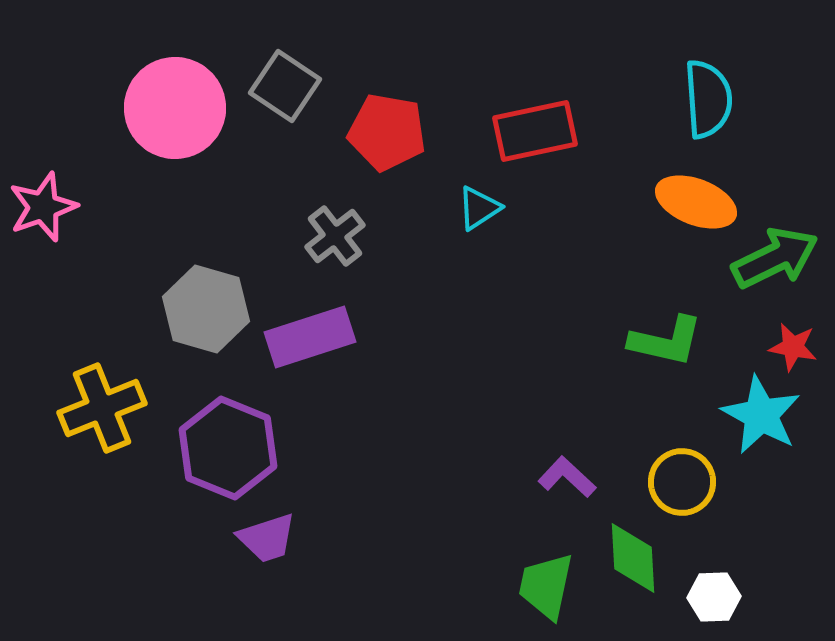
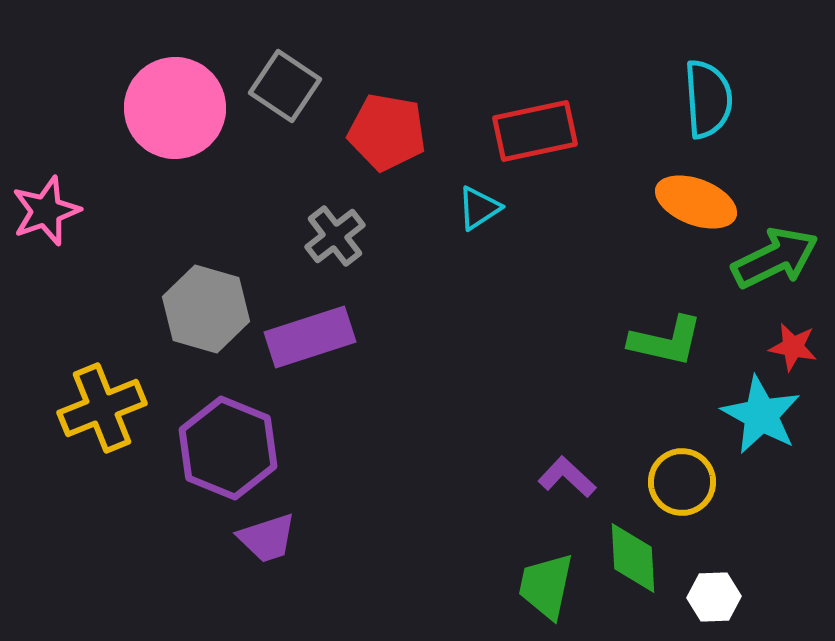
pink star: moved 3 px right, 4 px down
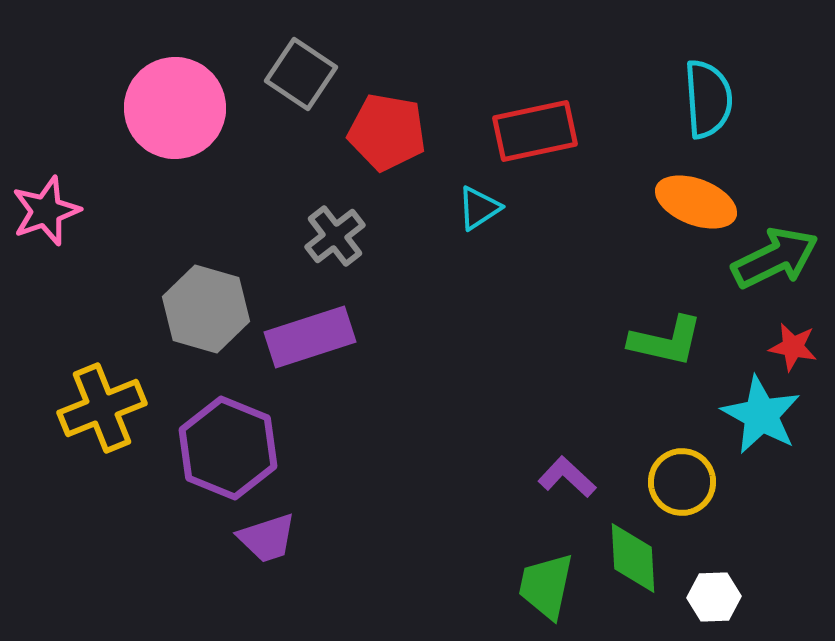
gray square: moved 16 px right, 12 px up
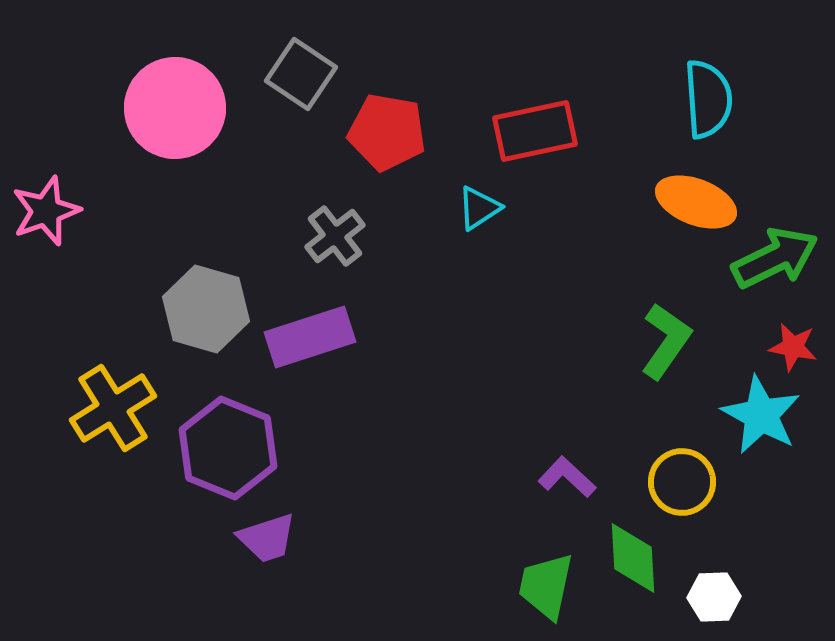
green L-shape: rotated 68 degrees counterclockwise
yellow cross: moved 11 px right; rotated 10 degrees counterclockwise
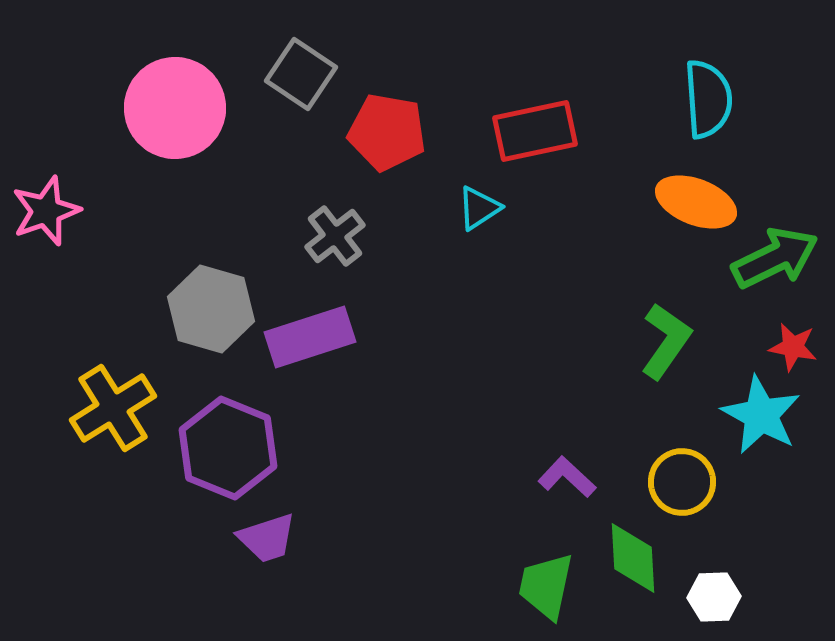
gray hexagon: moved 5 px right
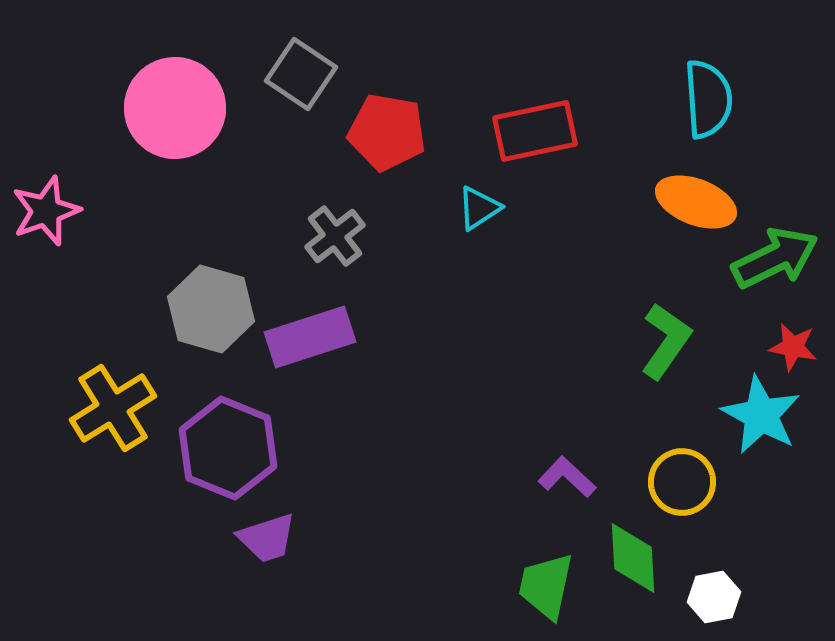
white hexagon: rotated 9 degrees counterclockwise
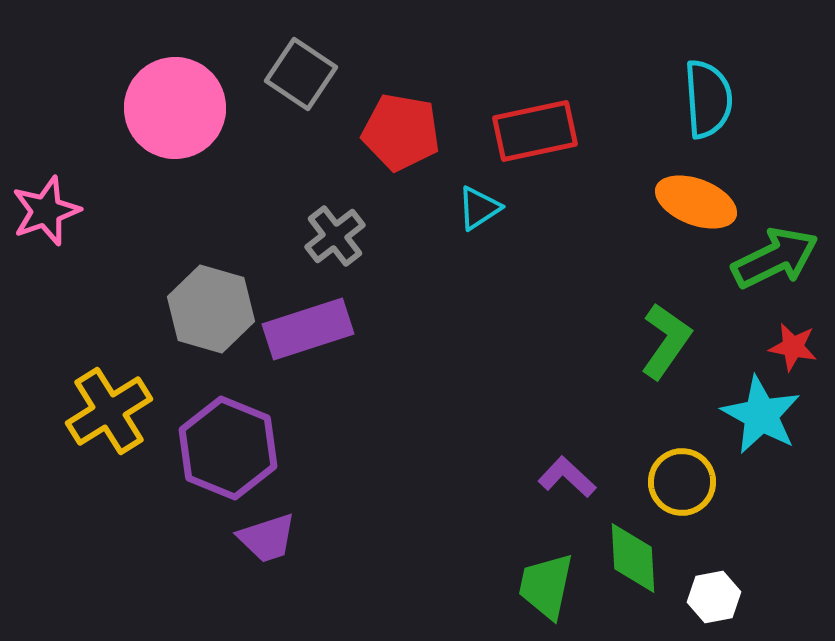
red pentagon: moved 14 px right
purple rectangle: moved 2 px left, 8 px up
yellow cross: moved 4 px left, 3 px down
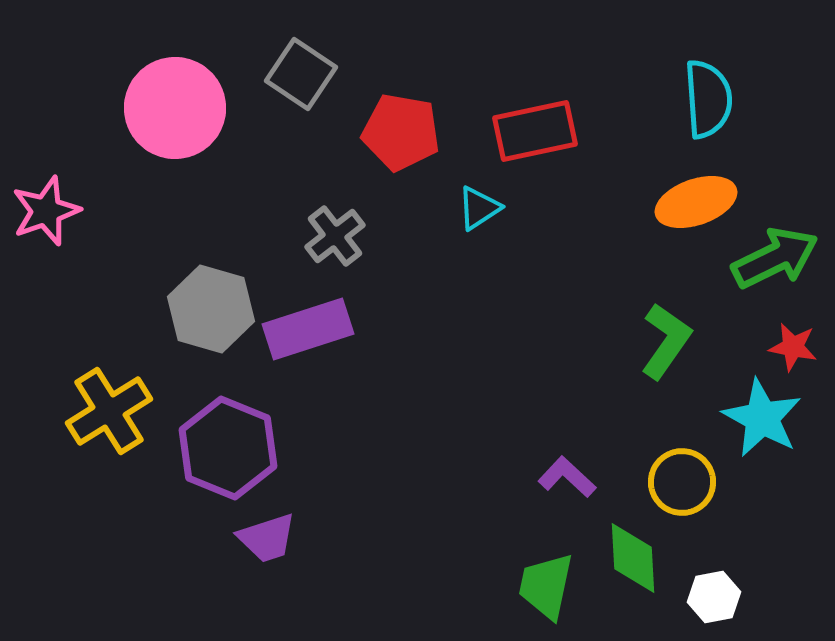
orange ellipse: rotated 40 degrees counterclockwise
cyan star: moved 1 px right, 3 px down
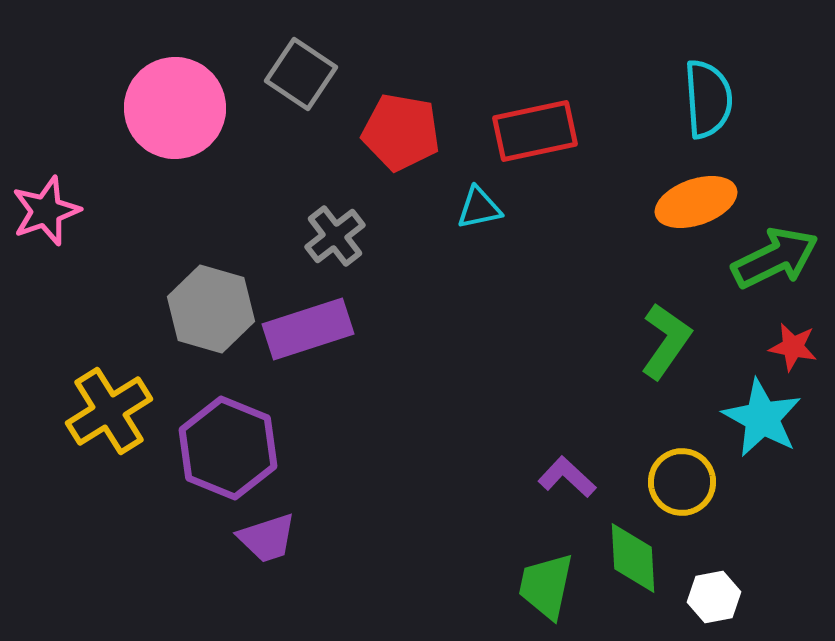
cyan triangle: rotated 21 degrees clockwise
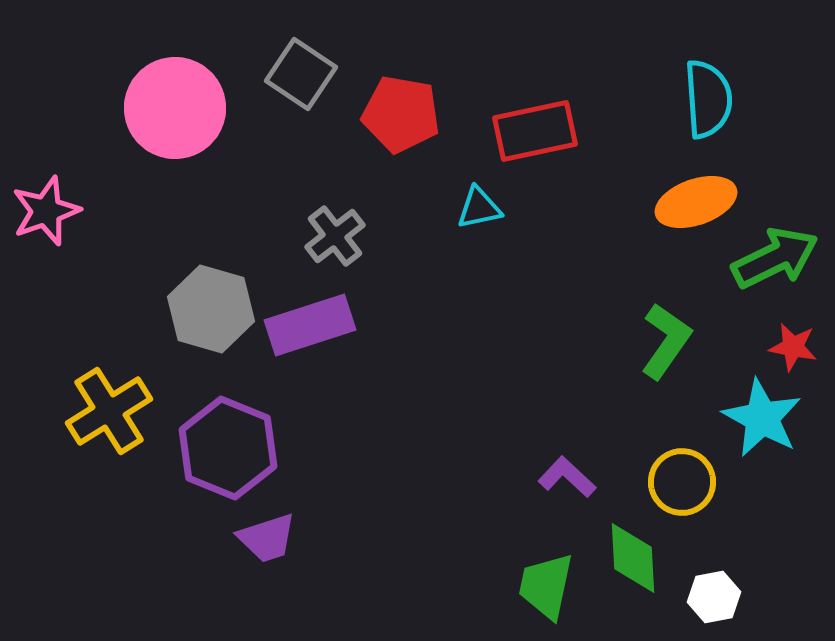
red pentagon: moved 18 px up
purple rectangle: moved 2 px right, 4 px up
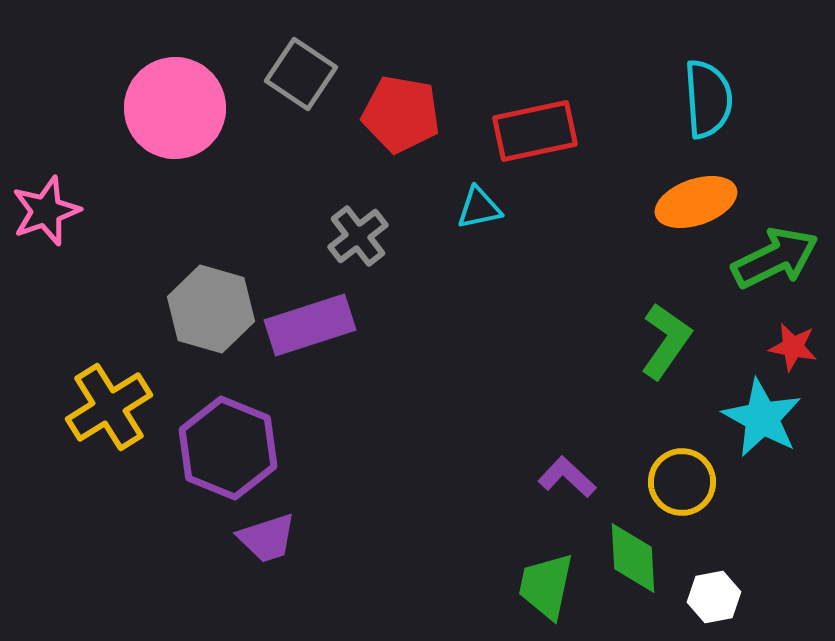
gray cross: moved 23 px right
yellow cross: moved 4 px up
